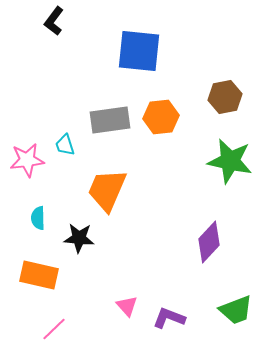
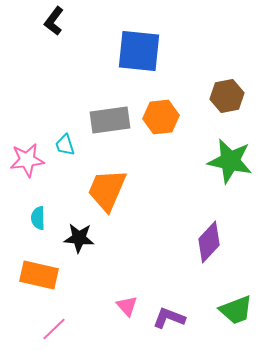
brown hexagon: moved 2 px right, 1 px up
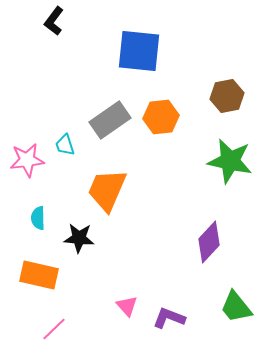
gray rectangle: rotated 27 degrees counterclockwise
green trapezoid: moved 3 px up; rotated 72 degrees clockwise
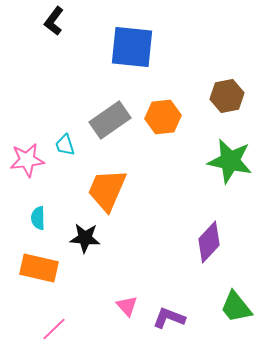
blue square: moved 7 px left, 4 px up
orange hexagon: moved 2 px right
black star: moved 6 px right
orange rectangle: moved 7 px up
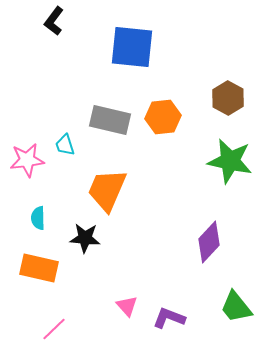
brown hexagon: moved 1 px right, 2 px down; rotated 20 degrees counterclockwise
gray rectangle: rotated 48 degrees clockwise
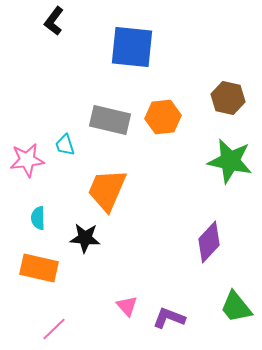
brown hexagon: rotated 16 degrees counterclockwise
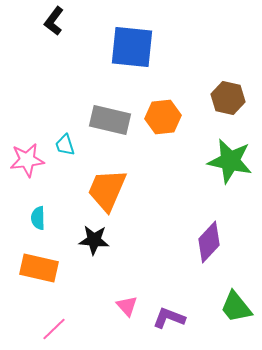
black star: moved 9 px right, 2 px down
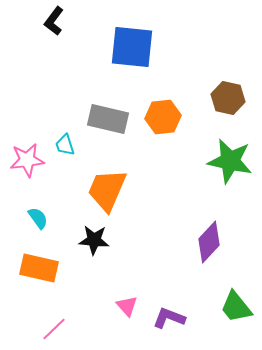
gray rectangle: moved 2 px left, 1 px up
cyan semicircle: rotated 145 degrees clockwise
